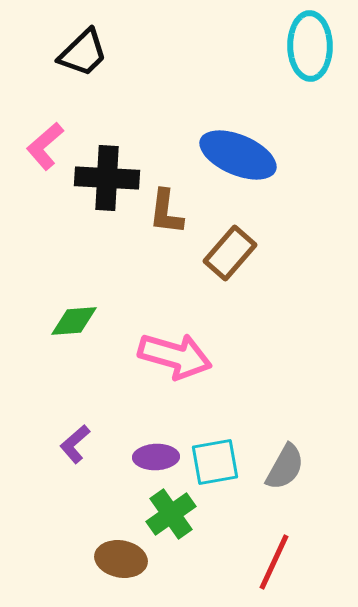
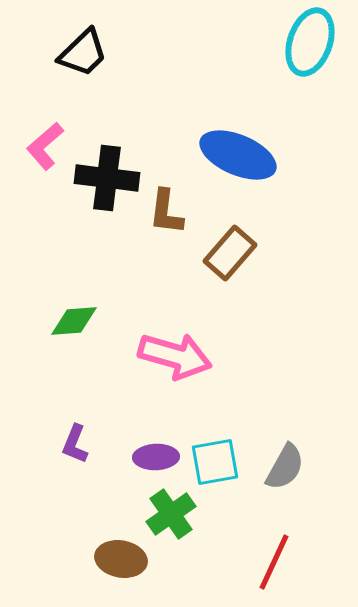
cyan ellipse: moved 4 px up; rotated 20 degrees clockwise
black cross: rotated 4 degrees clockwise
purple L-shape: rotated 27 degrees counterclockwise
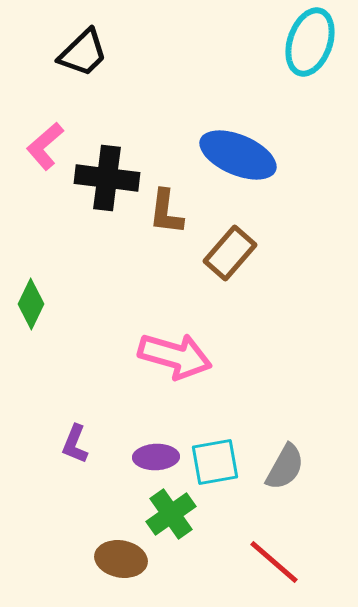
green diamond: moved 43 px left, 17 px up; rotated 60 degrees counterclockwise
red line: rotated 74 degrees counterclockwise
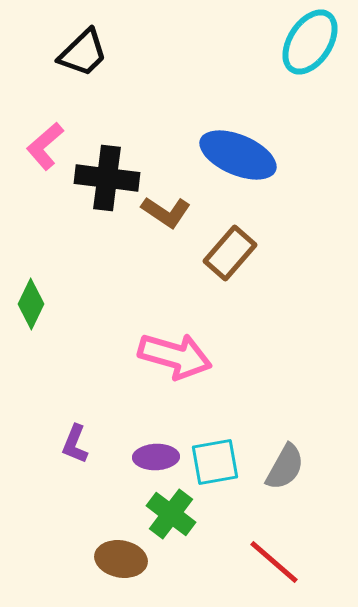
cyan ellipse: rotated 14 degrees clockwise
brown L-shape: rotated 63 degrees counterclockwise
green cross: rotated 18 degrees counterclockwise
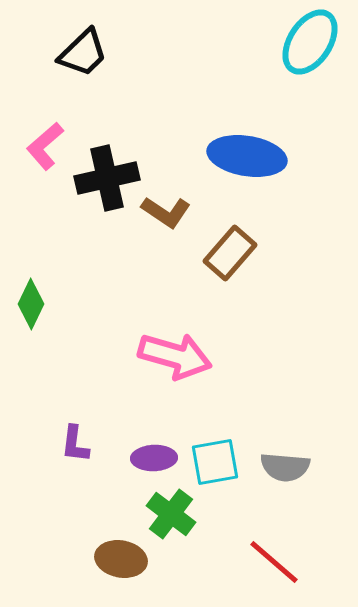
blue ellipse: moved 9 px right, 1 px down; rotated 14 degrees counterclockwise
black cross: rotated 20 degrees counterclockwise
purple L-shape: rotated 15 degrees counterclockwise
purple ellipse: moved 2 px left, 1 px down
gray semicircle: rotated 66 degrees clockwise
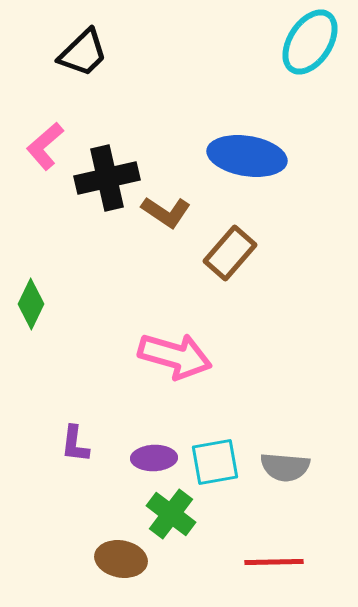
red line: rotated 42 degrees counterclockwise
